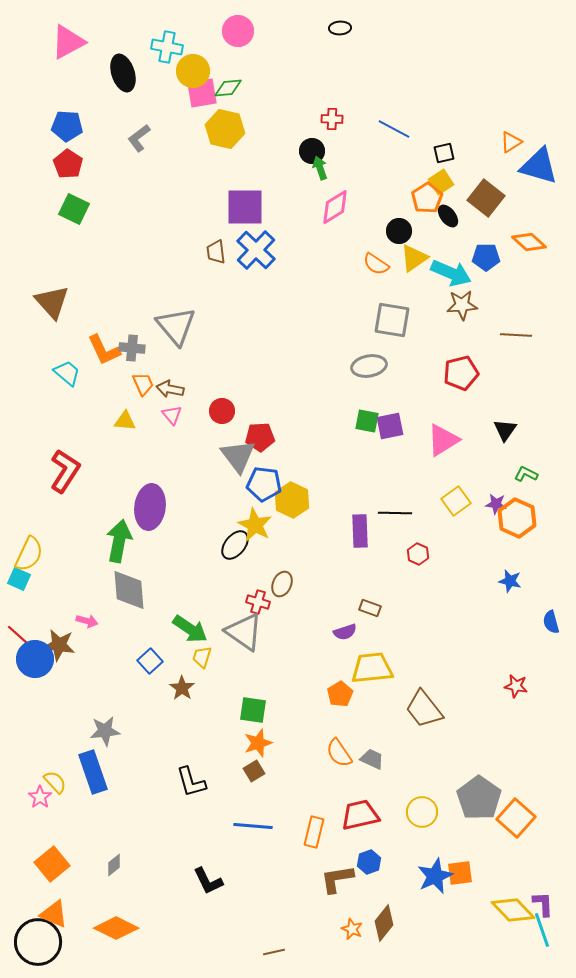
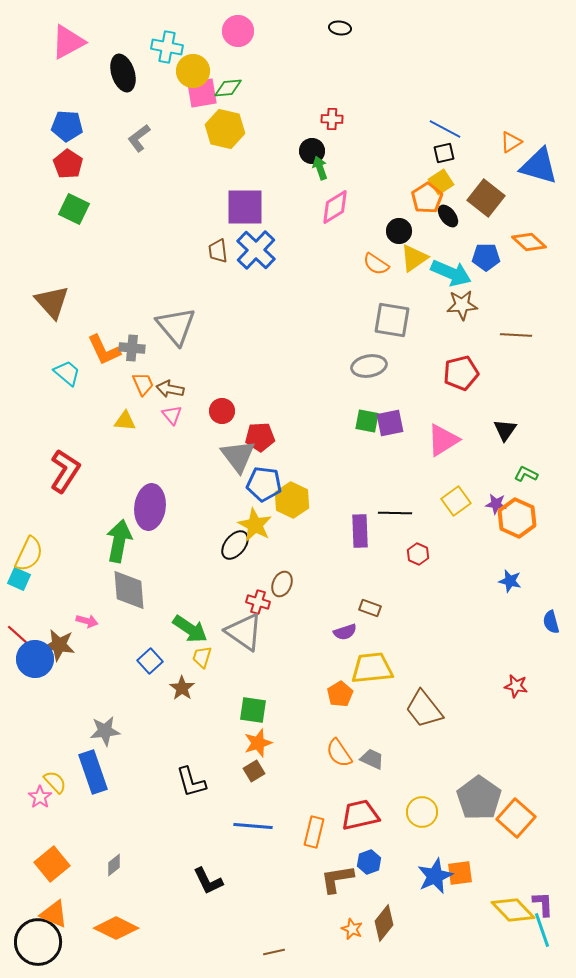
black ellipse at (340, 28): rotated 10 degrees clockwise
blue line at (394, 129): moved 51 px right
brown trapezoid at (216, 252): moved 2 px right, 1 px up
purple square at (390, 426): moved 3 px up
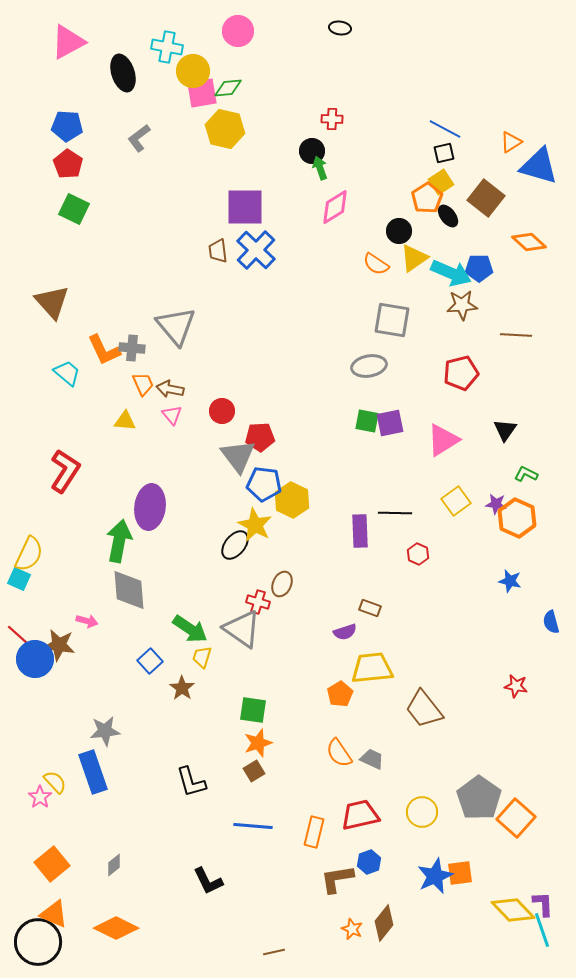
blue pentagon at (486, 257): moved 7 px left, 11 px down
gray triangle at (244, 632): moved 2 px left, 3 px up
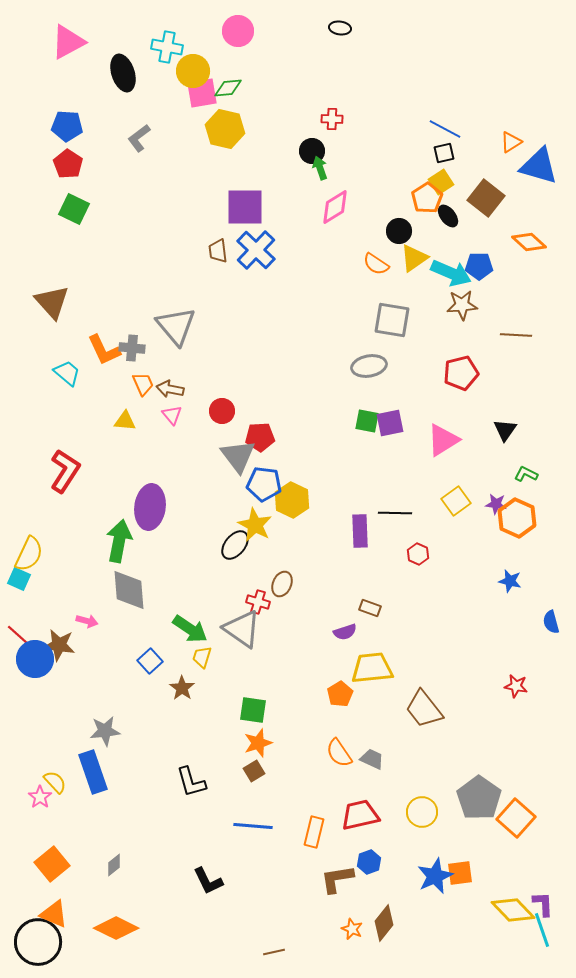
blue pentagon at (479, 268): moved 2 px up
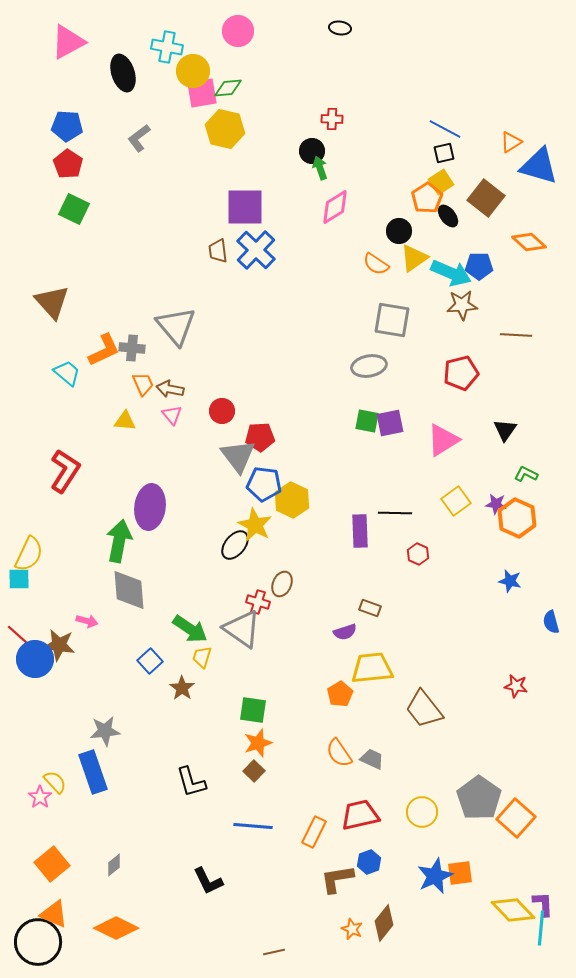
orange L-shape at (104, 350): rotated 90 degrees counterclockwise
cyan square at (19, 579): rotated 25 degrees counterclockwise
brown square at (254, 771): rotated 15 degrees counterclockwise
orange rectangle at (314, 832): rotated 12 degrees clockwise
cyan line at (542, 930): moved 1 px left, 2 px up; rotated 24 degrees clockwise
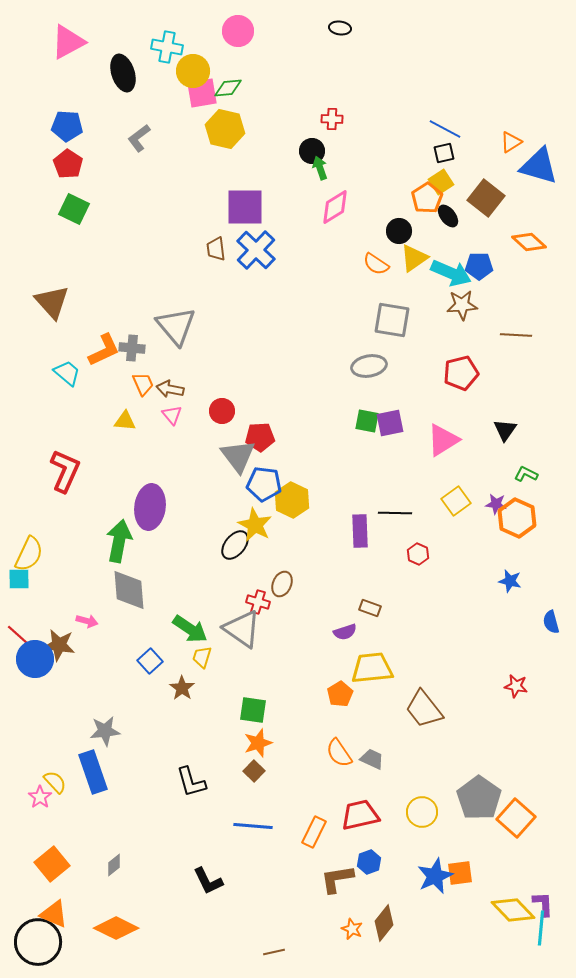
brown trapezoid at (218, 251): moved 2 px left, 2 px up
red L-shape at (65, 471): rotated 9 degrees counterclockwise
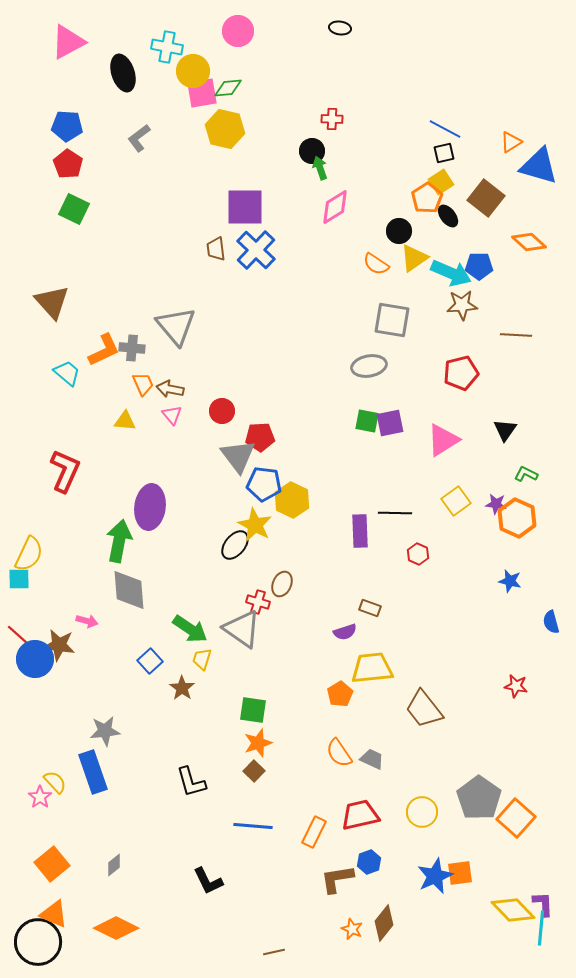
yellow trapezoid at (202, 657): moved 2 px down
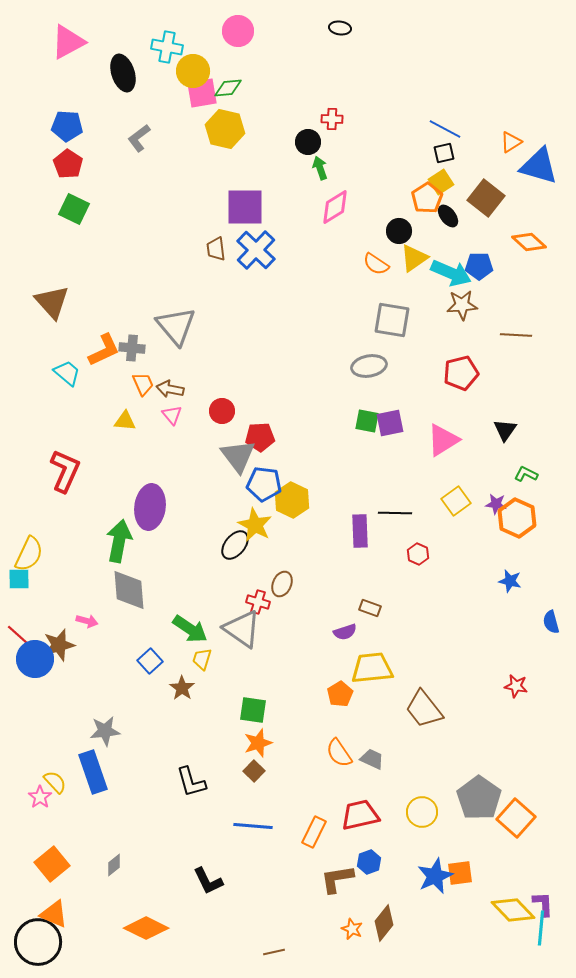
black circle at (312, 151): moved 4 px left, 9 px up
brown star at (59, 645): rotated 24 degrees counterclockwise
orange diamond at (116, 928): moved 30 px right
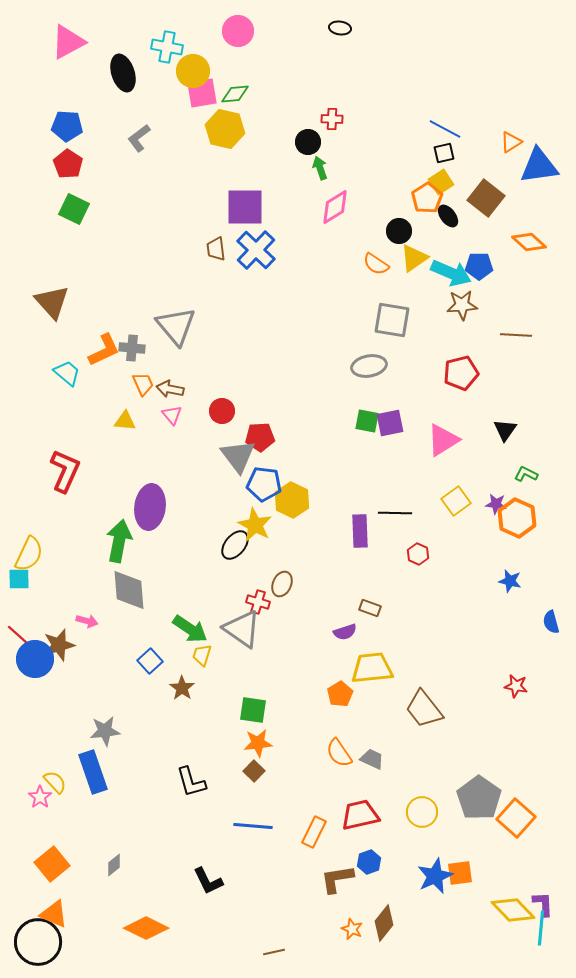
green diamond at (228, 88): moved 7 px right, 6 px down
blue triangle at (539, 166): rotated 24 degrees counterclockwise
yellow trapezoid at (202, 659): moved 4 px up
orange star at (258, 743): rotated 12 degrees clockwise
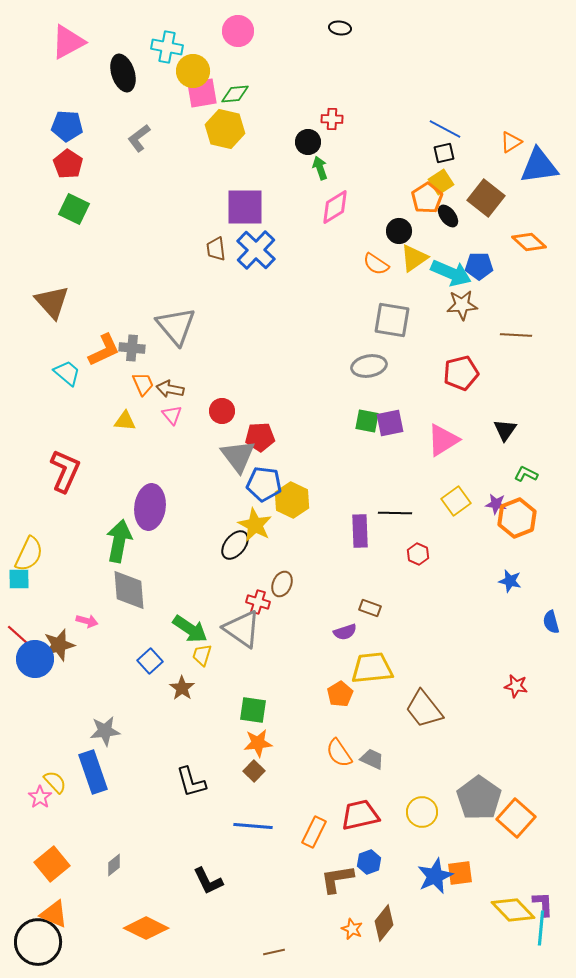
orange hexagon at (517, 518): rotated 15 degrees clockwise
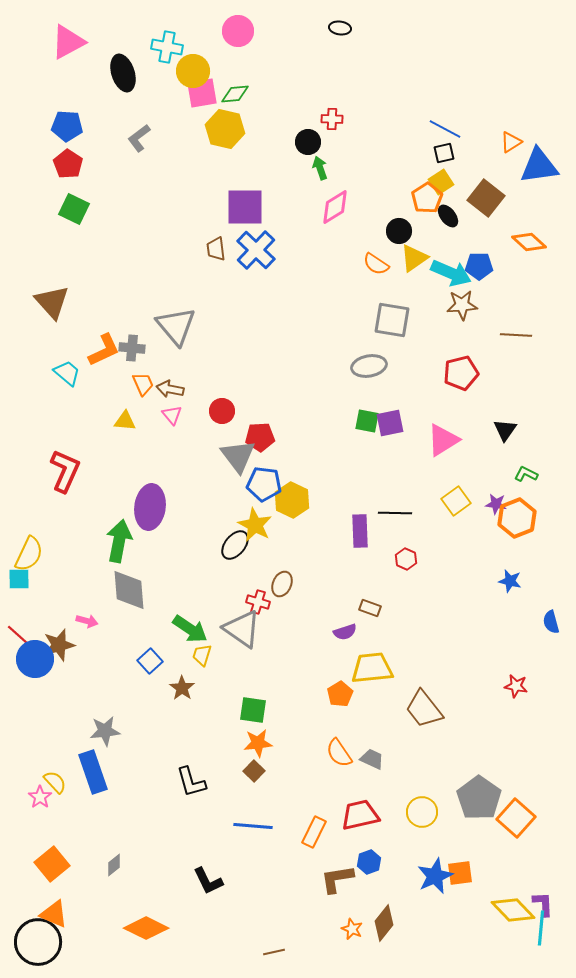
red hexagon at (418, 554): moved 12 px left, 5 px down
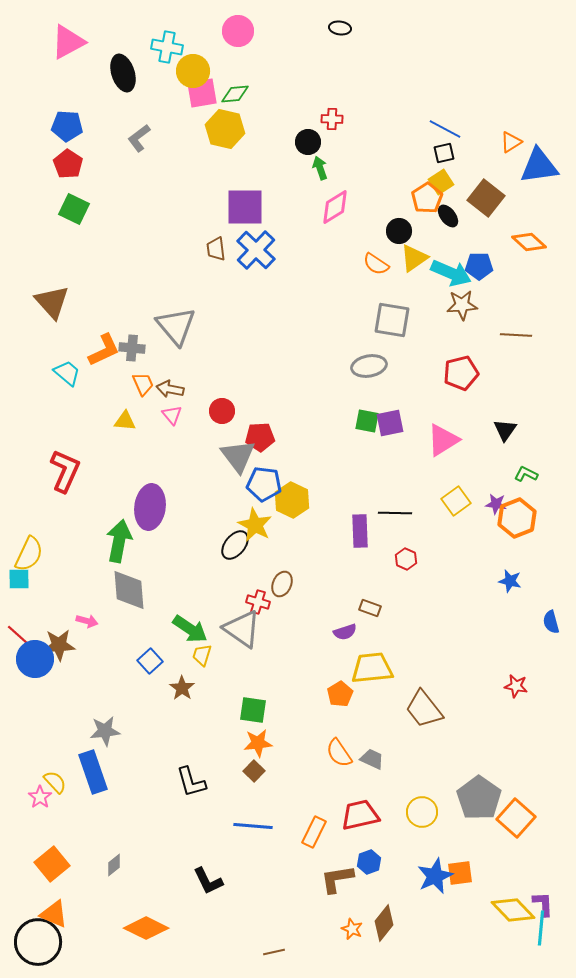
brown star at (59, 645): rotated 12 degrees clockwise
